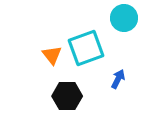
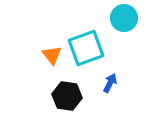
blue arrow: moved 8 px left, 4 px down
black hexagon: rotated 8 degrees clockwise
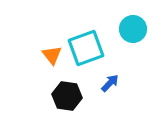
cyan circle: moved 9 px right, 11 px down
blue arrow: rotated 18 degrees clockwise
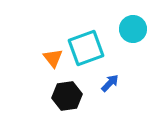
orange triangle: moved 1 px right, 3 px down
black hexagon: rotated 16 degrees counterclockwise
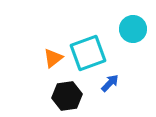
cyan square: moved 2 px right, 5 px down
orange triangle: rotated 30 degrees clockwise
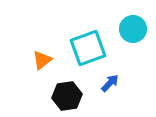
cyan square: moved 5 px up
orange triangle: moved 11 px left, 2 px down
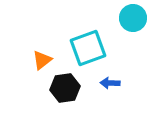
cyan circle: moved 11 px up
blue arrow: rotated 132 degrees counterclockwise
black hexagon: moved 2 px left, 8 px up
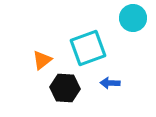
black hexagon: rotated 12 degrees clockwise
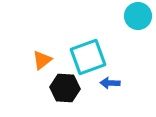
cyan circle: moved 5 px right, 2 px up
cyan square: moved 9 px down
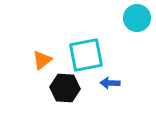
cyan circle: moved 1 px left, 2 px down
cyan square: moved 2 px left, 2 px up; rotated 9 degrees clockwise
